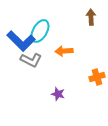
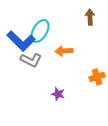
brown arrow: moved 1 px left
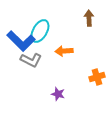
brown arrow: moved 1 px left, 1 px down
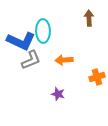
cyan ellipse: moved 3 px right; rotated 30 degrees counterclockwise
blue L-shape: rotated 20 degrees counterclockwise
orange arrow: moved 9 px down
gray L-shape: rotated 50 degrees counterclockwise
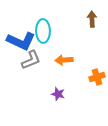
brown arrow: moved 3 px right, 1 px down
